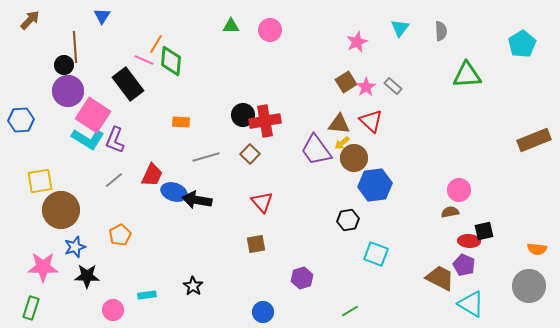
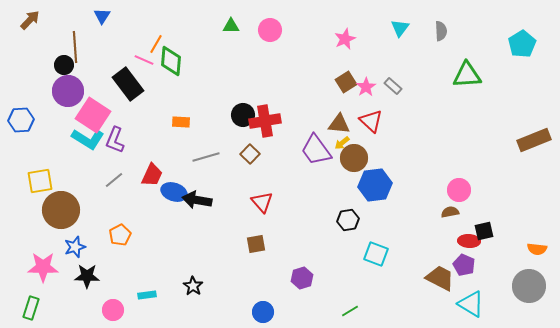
pink star at (357, 42): moved 12 px left, 3 px up
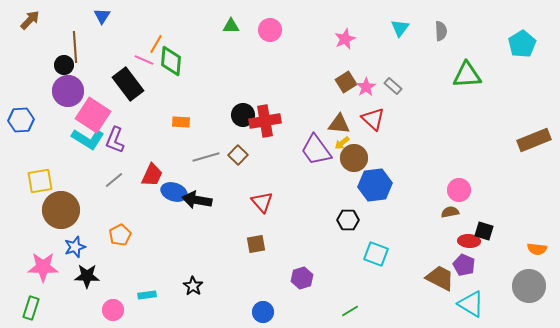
red triangle at (371, 121): moved 2 px right, 2 px up
brown square at (250, 154): moved 12 px left, 1 px down
black hexagon at (348, 220): rotated 10 degrees clockwise
black square at (484, 231): rotated 30 degrees clockwise
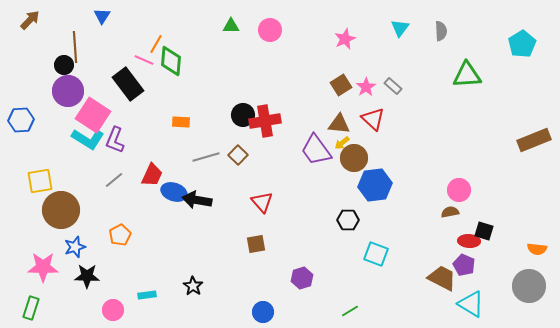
brown square at (346, 82): moved 5 px left, 3 px down
brown trapezoid at (440, 278): moved 2 px right
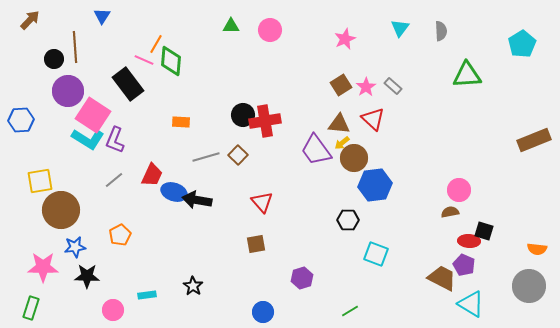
black circle at (64, 65): moved 10 px left, 6 px up
blue star at (75, 247): rotated 10 degrees clockwise
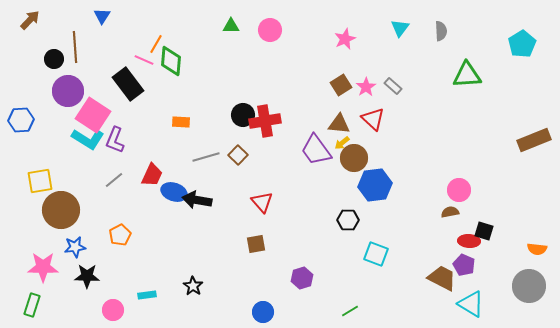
green rectangle at (31, 308): moved 1 px right, 3 px up
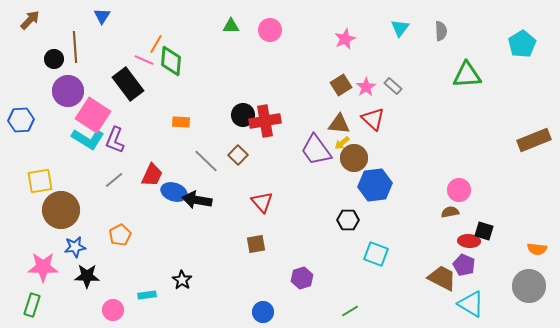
gray line at (206, 157): moved 4 px down; rotated 60 degrees clockwise
black star at (193, 286): moved 11 px left, 6 px up
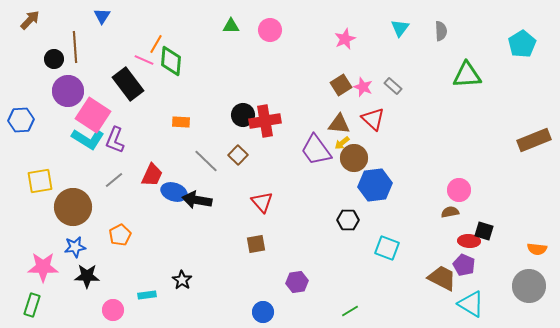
pink star at (366, 87): moved 3 px left; rotated 18 degrees counterclockwise
brown circle at (61, 210): moved 12 px right, 3 px up
cyan square at (376, 254): moved 11 px right, 6 px up
purple hexagon at (302, 278): moved 5 px left, 4 px down; rotated 10 degrees clockwise
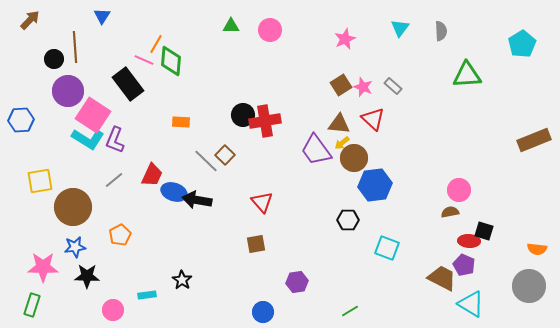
brown square at (238, 155): moved 13 px left
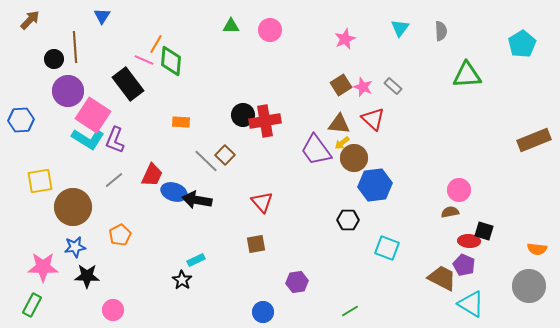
cyan rectangle at (147, 295): moved 49 px right, 35 px up; rotated 18 degrees counterclockwise
green rectangle at (32, 305): rotated 10 degrees clockwise
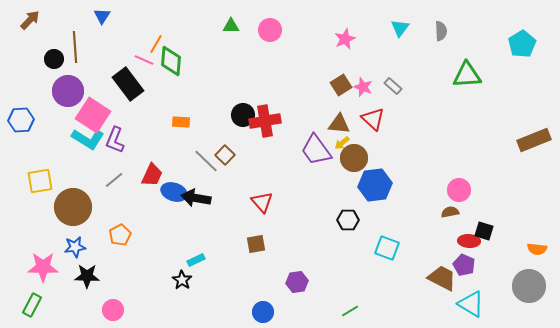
black arrow at (197, 200): moved 1 px left, 2 px up
